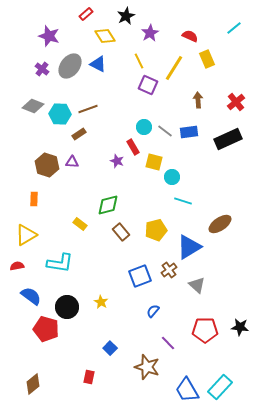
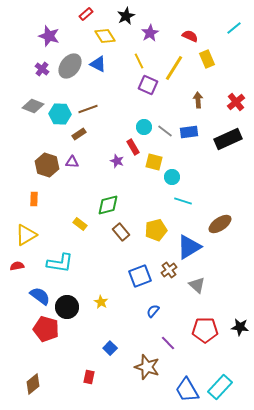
blue semicircle at (31, 296): moved 9 px right
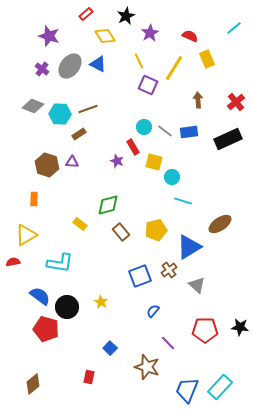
red semicircle at (17, 266): moved 4 px left, 4 px up
blue trapezoid at (187, 390): rotated 52 degrees clockwise
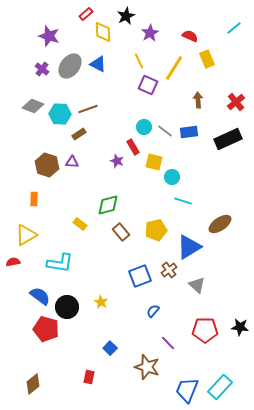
yellow diamond at (105, 36): moved 2 px left, 4 px up; rotated 30 degrees clockwise
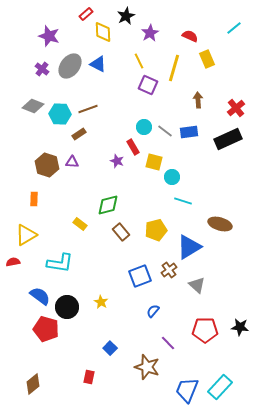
yellow line at (174, 68): rotated 16 degrees counterclockwise
red cross at (236, 102): moved 6 px down
brown ellipse at (220, 224): rotated 50 degrees clockwise
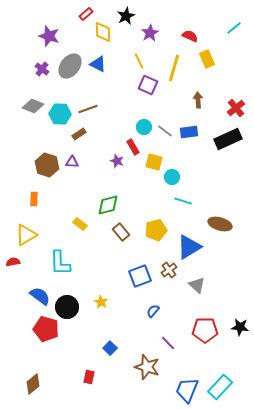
cyan L-shape at (60, 263): rotated 80 degrees clockwise
